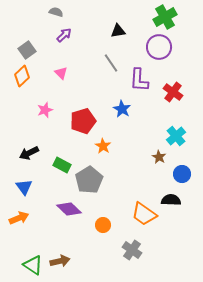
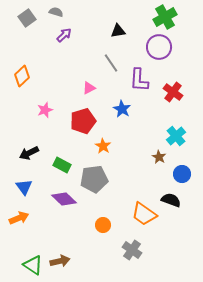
gray square: moved 32 px up
pink triangle: moved 28 px right, 15 px down; rotated 48 degrees clockwise
gray pentagon: moved 5 px right, 1 px up; rotated 24 degrees clockwise
black semicircle: rotated 18 degrees clockwise
purple diamond: moved 5 px left, 10 px up
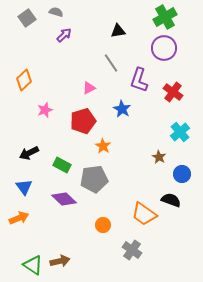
purple circle: moved 5 px right, 1 px down
orange diamond: moved 2 px right, 4 px down
purple L-shape: rotated 15 degrees clockwise
cyan cross: moved 4 px right, 4 px up
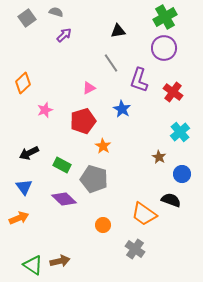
orange diamond: moved 1 px left, 3 px down
gray pentagon: rotated 24 degrees clockwise
gray cross: moved 3 px right, 1 px up
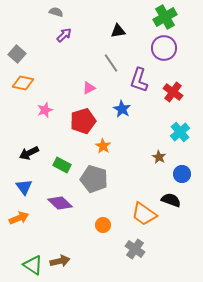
gray square: moved 10 px left, 36 px down; rotated 12 degrees counterclockwise
orange diamond: rotated 55 degrees clockwise
purple diamond: moved 4 px left, 4 px down
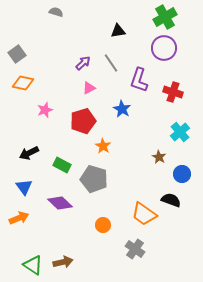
purple arrow: moved 19 px right, 28 px down
gray square: rotated 12 degrees clockwise
red cross: rotated 18 degrees counterclockwise
brown arrow: moved 3 px right, 1 px down
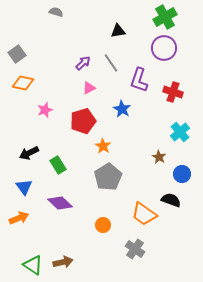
green rectangle: moved 4 px left; rotated 30 degrees clockwise
gray pentagon: moved 14 px right, 2 px up; rotated 24 degrees clockwise
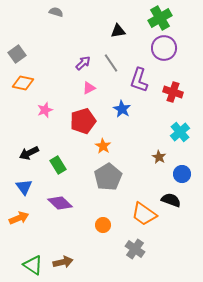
green cross: moved 5 px left, 1 px down
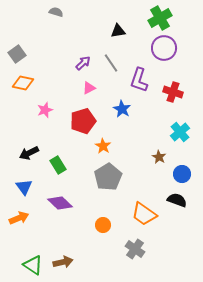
black semicircle: moved 6 px right
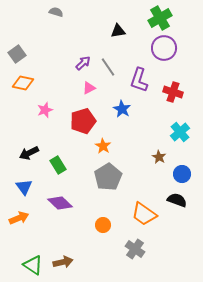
gray line: moved 3 px left, 4 px down
